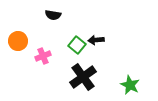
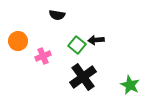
black semicircle: moved 4 px right
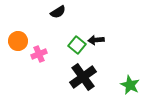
black semicircle: moved 1 px right, 3 px up; rotated 42 degrees counterclockwise
pink cross: moved 4 px left, 2 px up
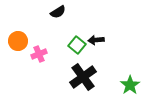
green star: rotated 12 degrees clockwise
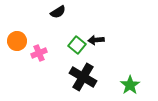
orange circle: moved 1 px left
pink cross: moved 1 px up
black cross: rotated 24 degrees counterclockwise
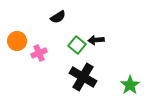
black semicircle: moved 5 px down
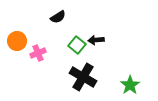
pink cross: moved 1 px left
